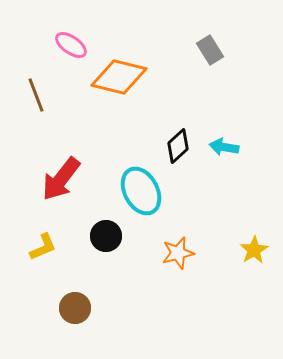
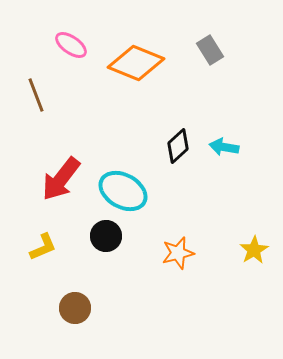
orange diamond: moved 17 px right, 14 px up; rotated 8 degrees clockwise
cyan ellipse: moved 18 px left; rotated 33 degrees counterclockwise
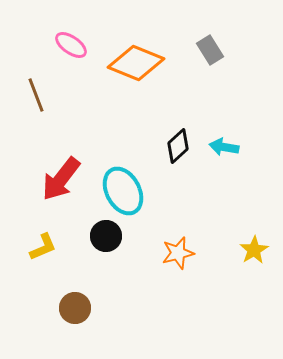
cyan ellipse: rotated 33 degrees clockwise
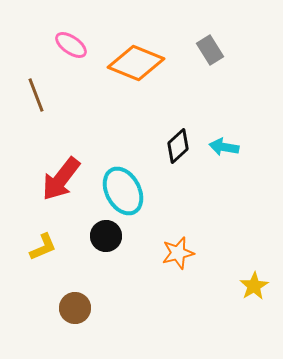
yellow star: moved 36 px down
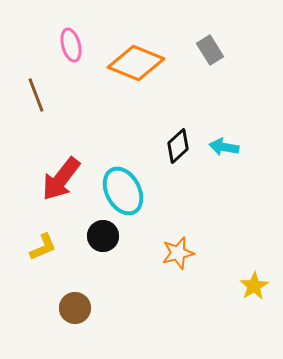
pink ellipse: rotated 40 degrees clockwise
black circle: moved 3 px left
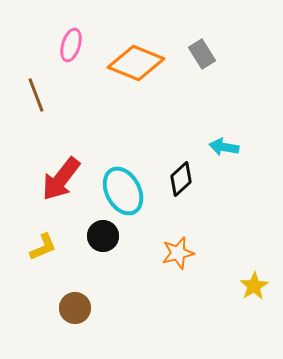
pink ellipse: rotated 32 degrees clockwise
gray rectangle: moved 8 px left, 4 px down
black diamond: moved 3 px right, 33 px down
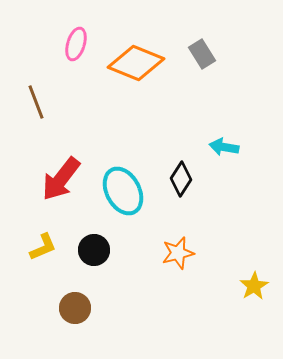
pink ellipse: moved 5 px right, 1 px up
brown line: moved 7 px down
black diamond: rotated 16 degrees counterclockwise
black circle: moved 9 px left, 14 px down
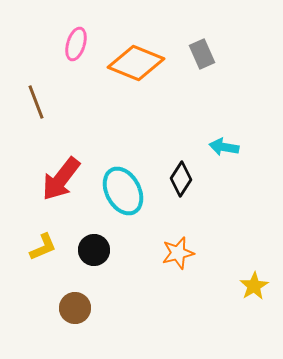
gray rectangle: rotated 8 degrees clockwise
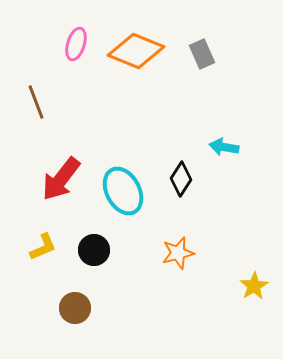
orange diamond: moved 12 px up
